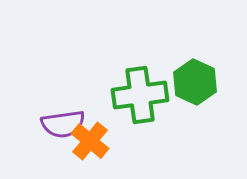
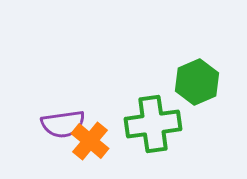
green hexagon: moved 2 px right; rotated 12 degrees clockwise
green cross: moved 13 px right, 29 px down
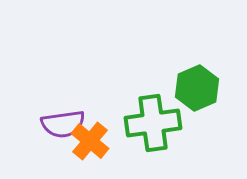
green hexagon: moved 6 px down
green cross: moved 1 px up
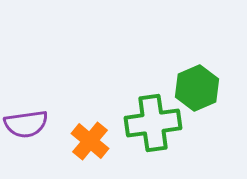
purple semicircle: moved 37 px left
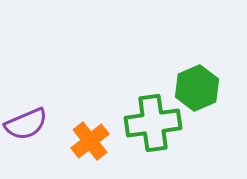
purple semicircle: rotated 15 degrees counterclockwise
orange cross: rotated 12 degrees clockwise
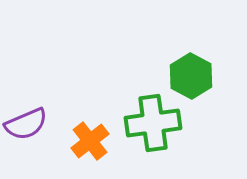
green hexagon: moved 6 px left, 12 px up; rotated 9 degrees counterclockwise
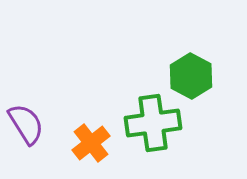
purple semicircle: rotated 99 degrees counterclockwise
orange cross: moved 1 px right, 2 px down
